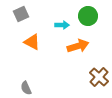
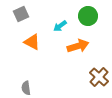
cyan arrow: moved 2 px left, 1 px down; rotated 144 degrees clockwise
gray semicircle: rotated 16 degrees clockwise
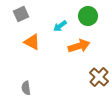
orange arrow: moved 1 px right
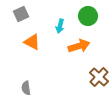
cyan arrow: rotated 40 degrees counterclockwise
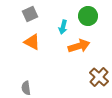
gray square: moved 9 px right
cyan arrow: moved 3 px right, 1 px down
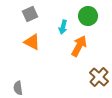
orange arrow: rotated 45 degrees counterclockwise
gray semicircle: moved 8 px left
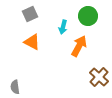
gray semicircle: moved 3 px left, 1 px up
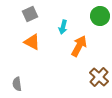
green circle: moved 12 px right
gray semicircle: moved 2 px right, 3 px up
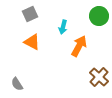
green circle: moved 1 px left
gray semicircle: rotated 24 degrees counterclockwise
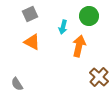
green circle: moved 10 px left
orange arrow: rotated 15 degrees counterclockwise
